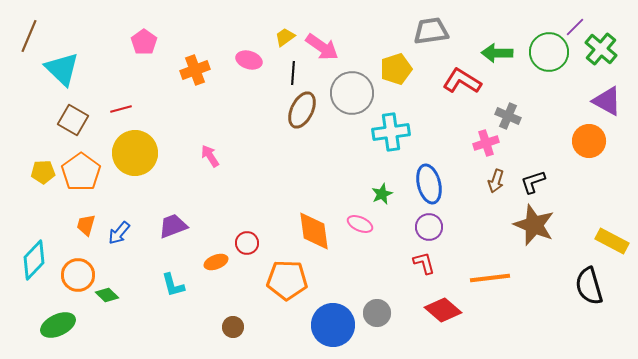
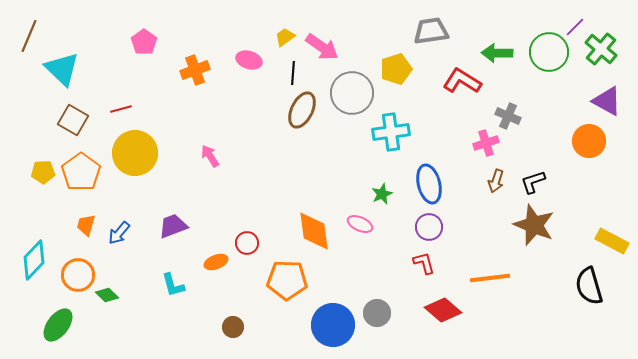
green ellipse at (58, 325): rotated 28 degrees counterclockwise
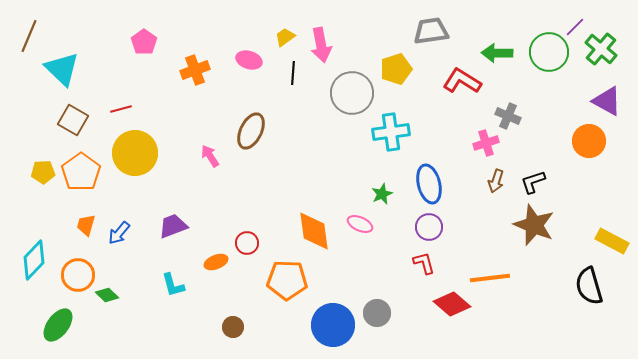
pink arrow at (322, 47): moved 1 px left, 2 px up; rotated 44 degrees clockwise
brown ellipse at (302, 110): moved 51 px left, 21 px down
red diamond at (443, 310): moved 9 px right, 6 px up
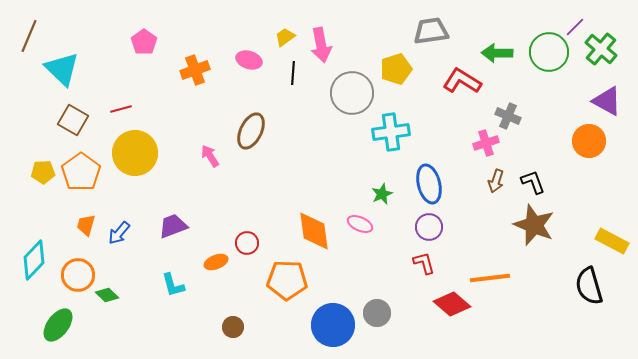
black L-shape at (533, 182): rotated 88 degrees clockwise
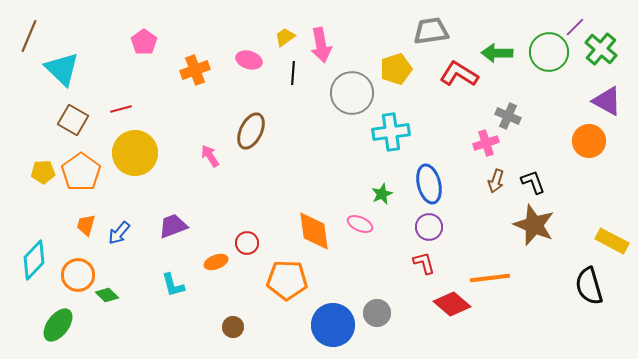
red L-shape at (462, 81): moved 3 px left, 7 px up
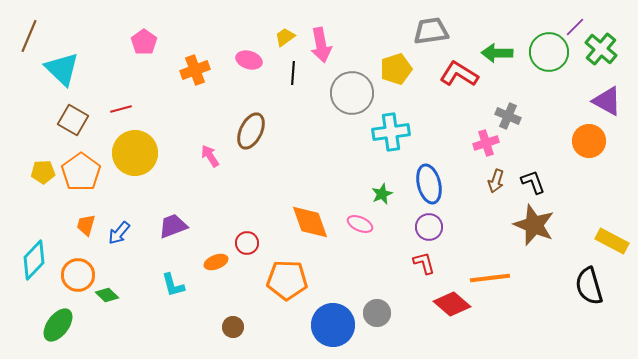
orange diamond at (314, 231): moved 4 px left, 9 px up; rotated 12 degrees counterclockwise
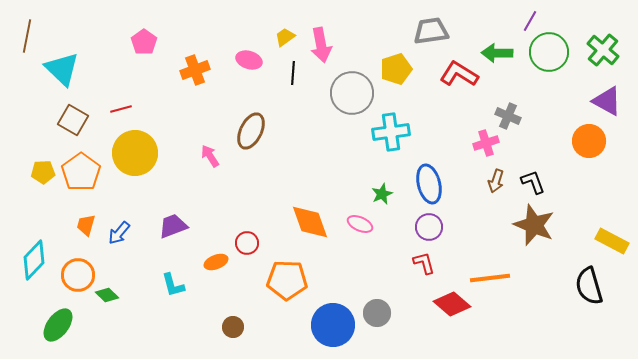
purple line at (575, 27): moved 45 px left, 6 px up; rotated 15 degrees counterclockwise
brown line at (29, 36): moved 2 px left; rotated 12 degrees counterclockwise
green cross at (601, 49): moved 2 px right, 1 px down
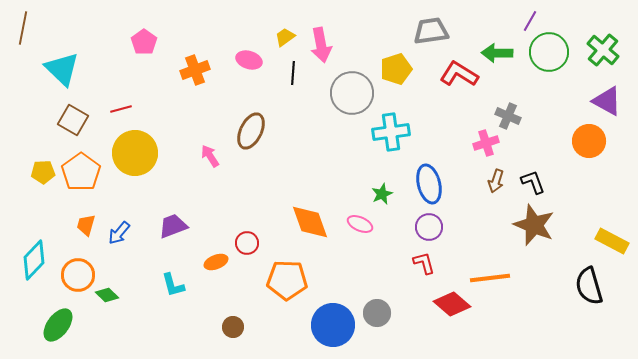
brown line at (27, 36): moved 4 px left, 8 px up
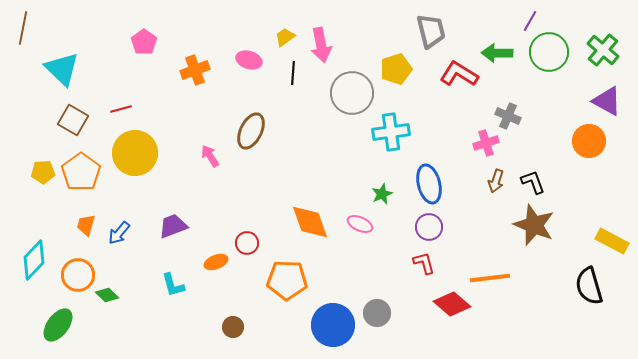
gray trapezoid at (431, 31): rotated 84 degrees clockwise
